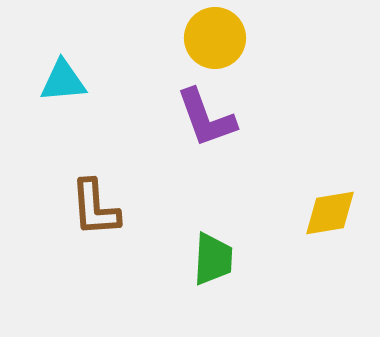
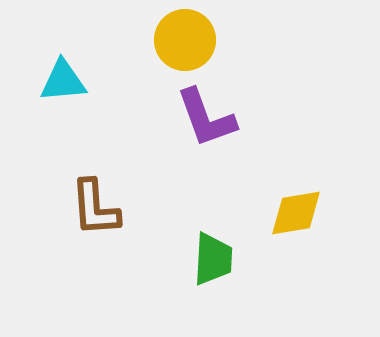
yellow circle: moved 30 px left, 2 px down
yellow diamond: moved 34 px left
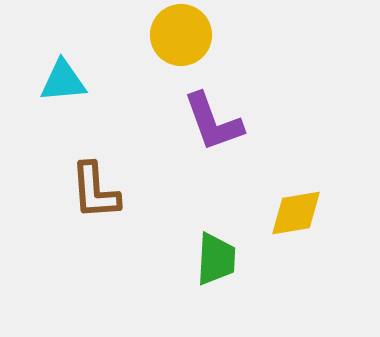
yellow circle: moved 4 px left, 5 px up
purple L-shape: moved 7 px right, 4 px down
brown L-shape: moved 17 px up
green trapezoid: moved 3 px right
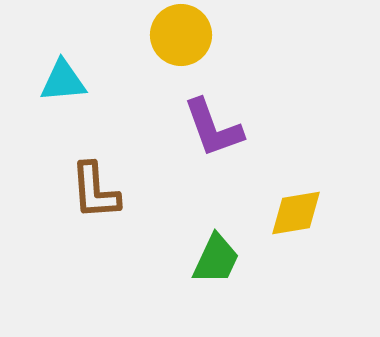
purple L-shape: moved 6 px down
green trapezoid: rotated 22 degrees clockwise
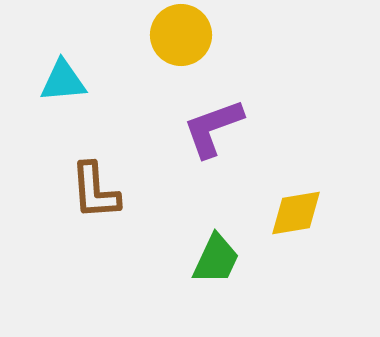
purple L-shape: rotated 90 degrees clockwise
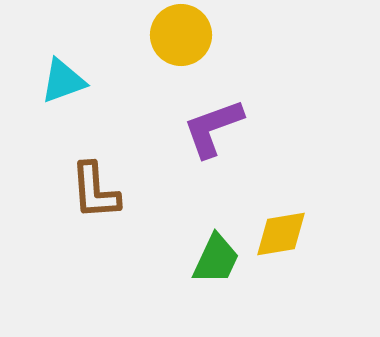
cyan triangle: rotated 15 degrees counterclockwise
yellow diamond: moved 15 px left, 21 px down
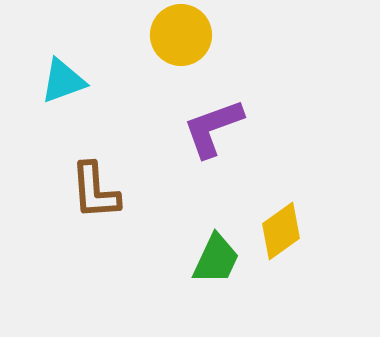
yellow diamond: moved 3 px up; rotated 26 degrees counterclockwise
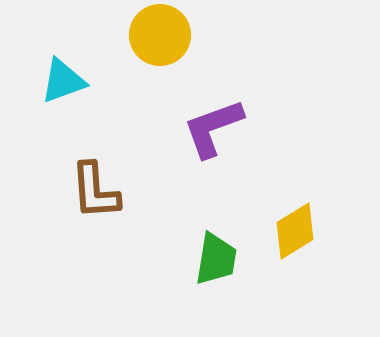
yellow circle: moved 21 px left
yellow diamond: moved 14 px right; rotated 4 degrees clockwise
green trapezoid: rotated 16 degrees counterclockwise
